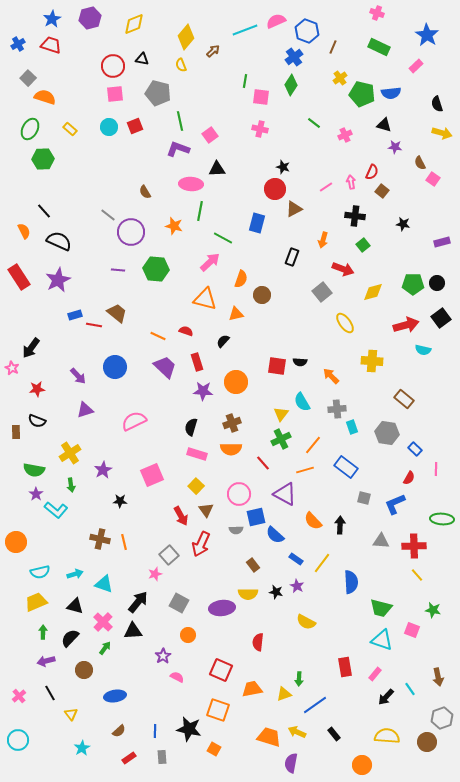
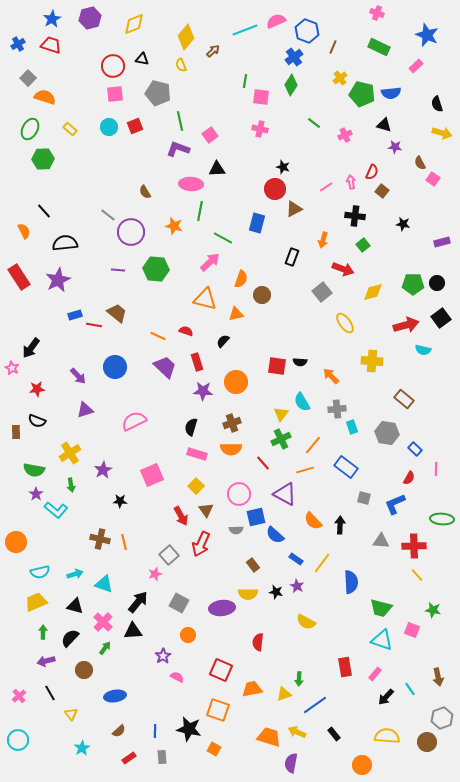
blue star at (427, 35): rotated 10 degrees counterclockwise
black semicircle at (59, 241): moved 6 px right, 2 px down; rotated 30 degrees counterclockwise
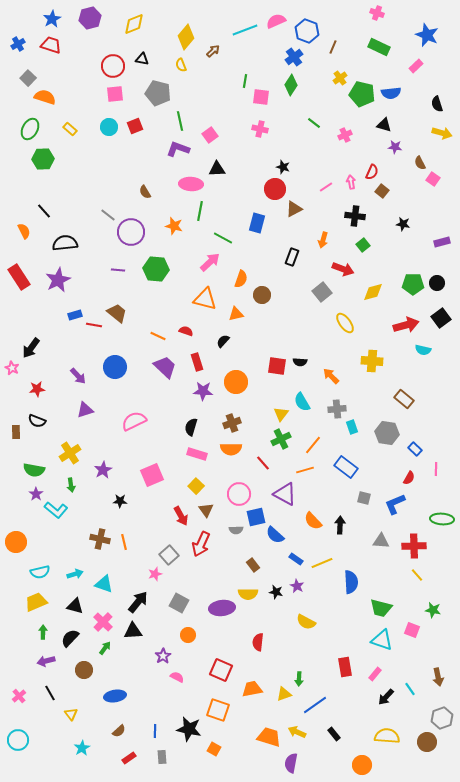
yellow line at (322, 563): rotated 30 degrees clockwise
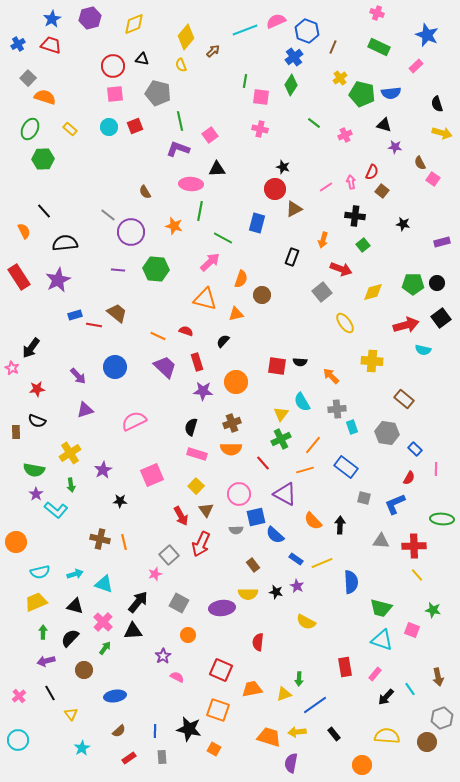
red arrow at (343, 269): moved 2 px left
yellow arrow at (297, 732): rotated 30 degrees counterclockwise
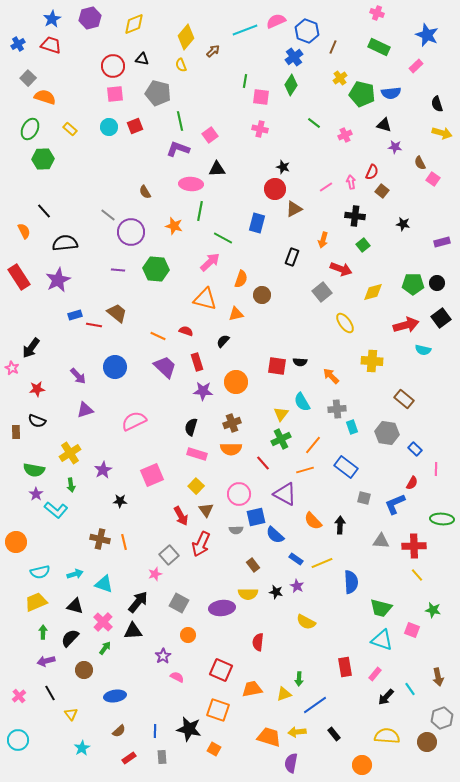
red semicircle at (409, 478): moved 3 px right, 5 px down
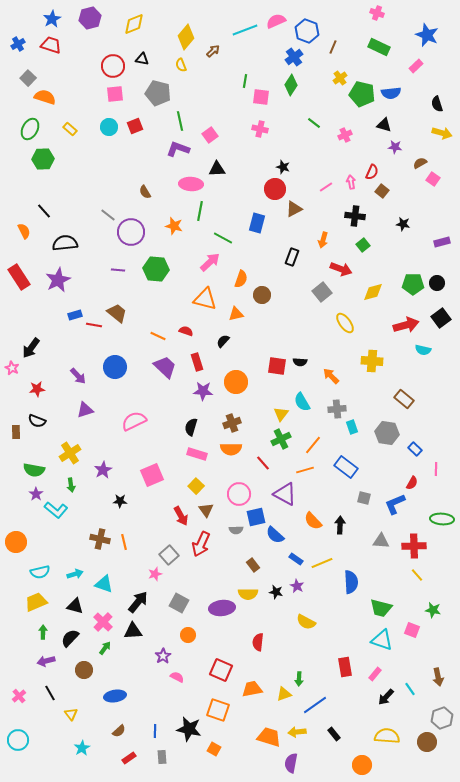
brown semicircle at (420, 163): rotated 88 degrees clockwise
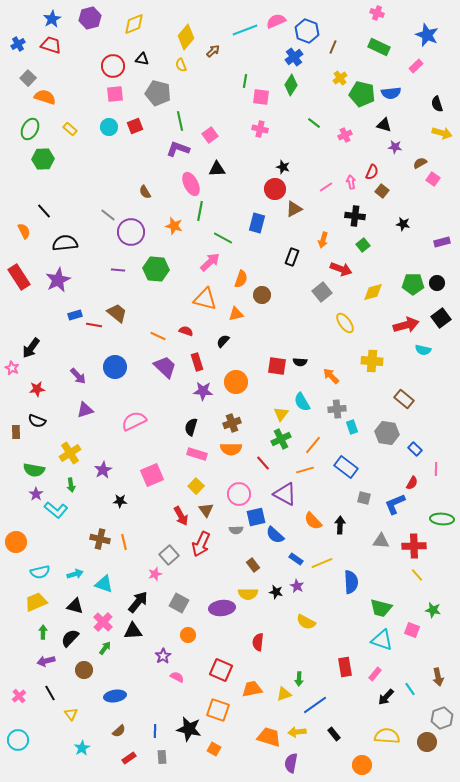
pink ellipse at (191, 184): rotated 60 degrees clockwise
